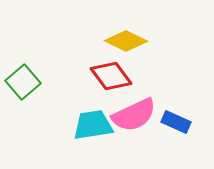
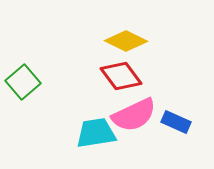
red diamond: moved 10 px right
cyan trapezoid: moved 3 px right, 8 px down
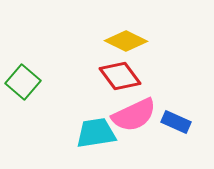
red diamond: moved 1 px left
green square: rotated 8 degrees counterclockwise
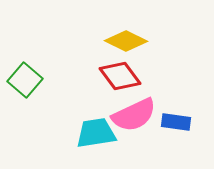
green square: moved 2 px right, 2 px up
blue rectangle: rotated 16 degrees counterclockwise
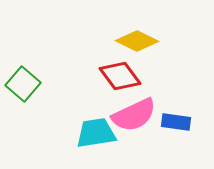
yellow diamond: moved 11 px right
green square: moved 2 px left, 4 px down
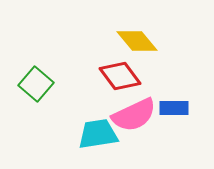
yellow diamond: rotated 24 degrees clockwise
green square: moved 13 px right
blue rectangle: moved 2 px left, 14 px up; rotated 8 degrees counterclockwise
cyan trapezoid: moved 2 px right, 1 px down
